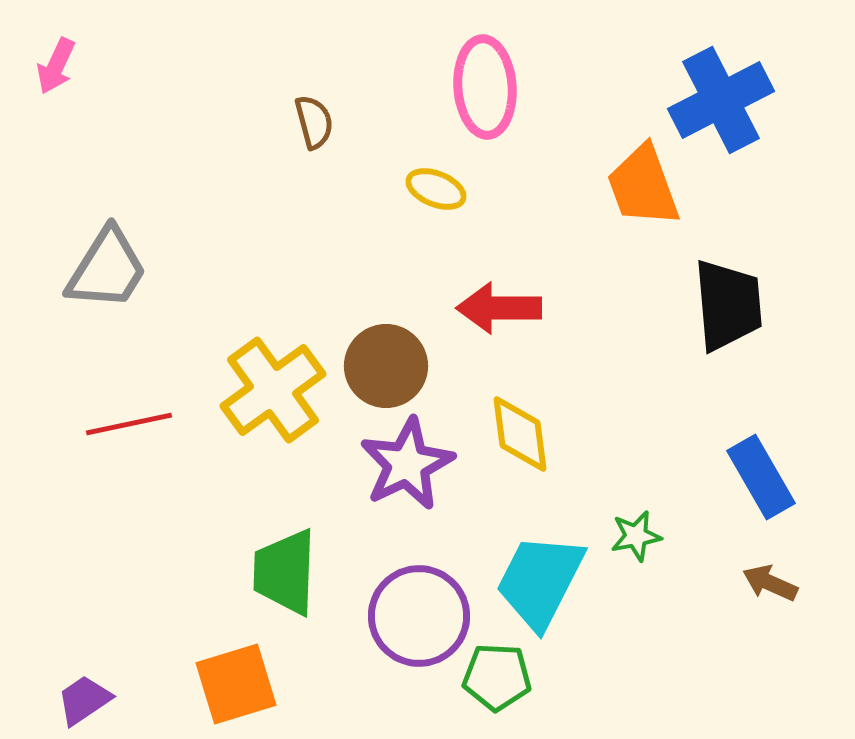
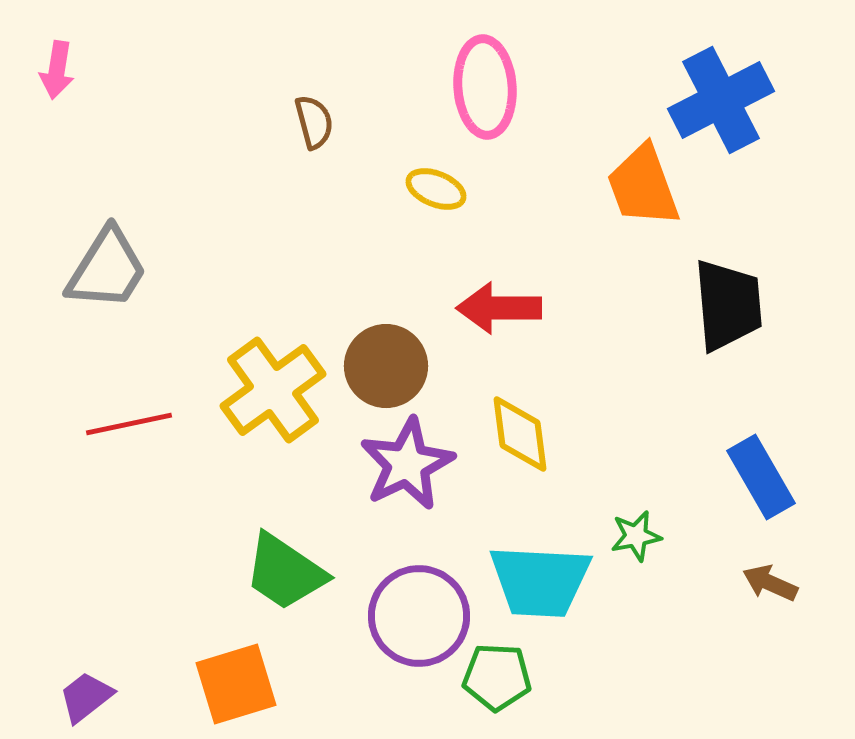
pink arrow: moved 1 px right, 4 px down; rotated 16 degrees counterclockwise
green trapezoid: rotated 58 degrees counterclockwise
cyan trapezoid: rotated 114 degrees counterclockwise
purple trapezoid: moved 2 px right, 3 px up; rotated 4 degrees counterclockwise
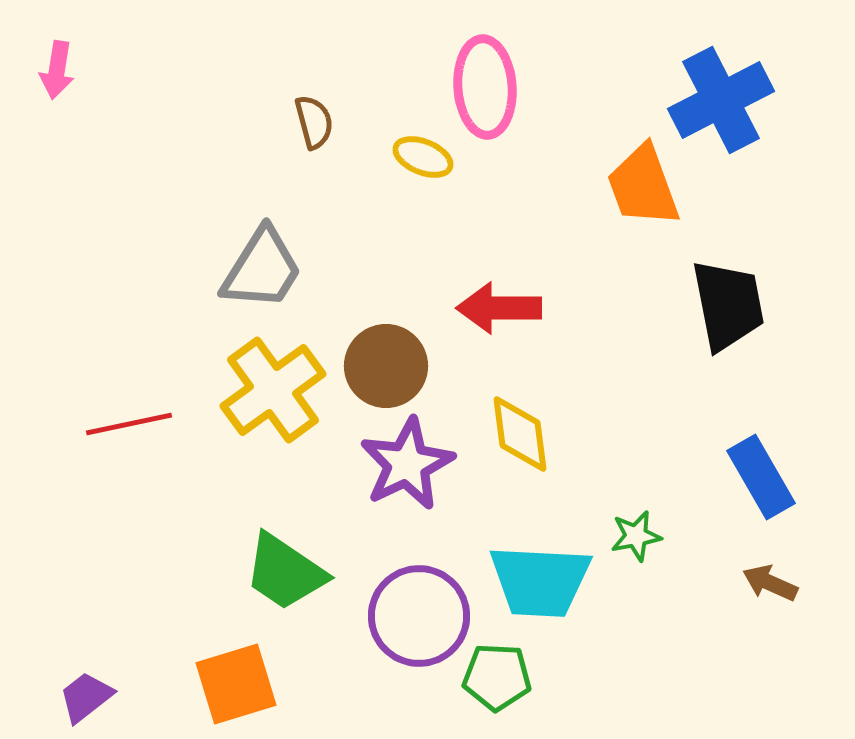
yellow ellipse: moved 13 px left, 32 px up
gray trapezoid: moved 155 px right
black trapezoid: rotated 6 degrees counterclockwise
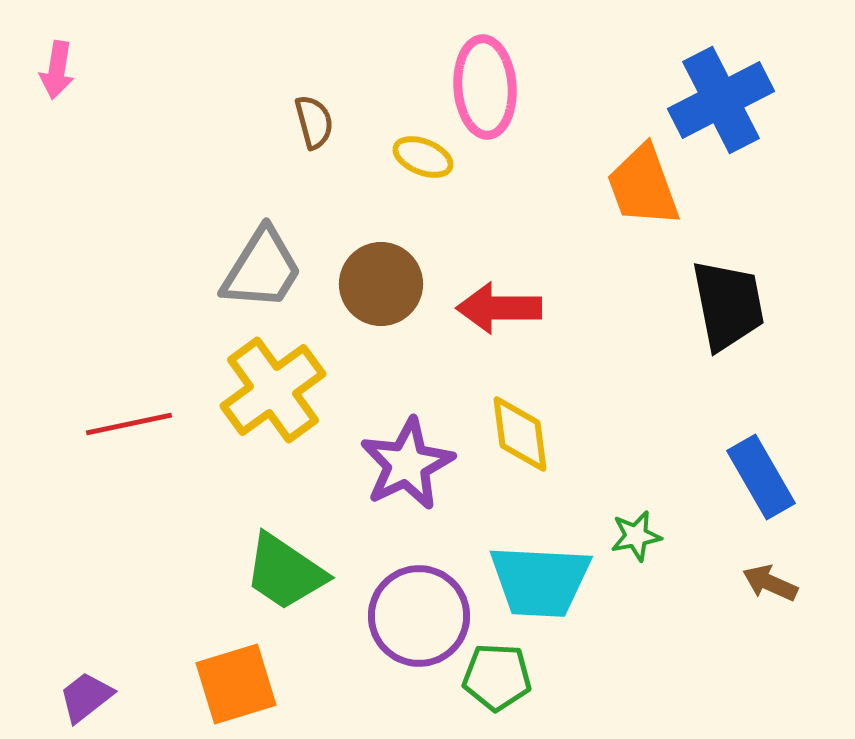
brown circle: moved 5 px left, 82 px up
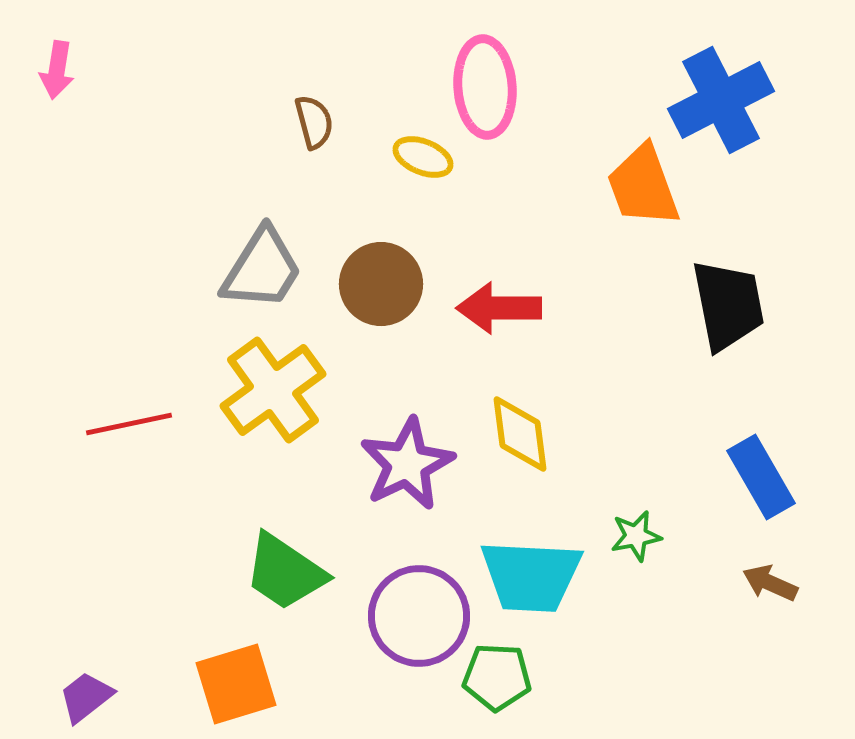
cyan trapezoid: moved 9 px left, 5 px up
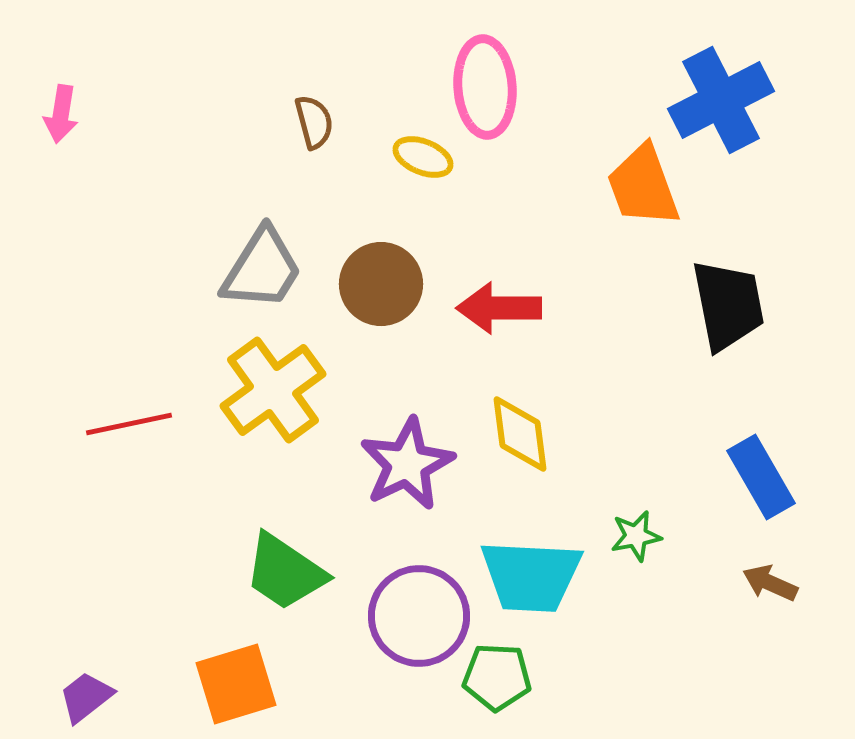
pink arrow: moved 4 px right, 44 px down
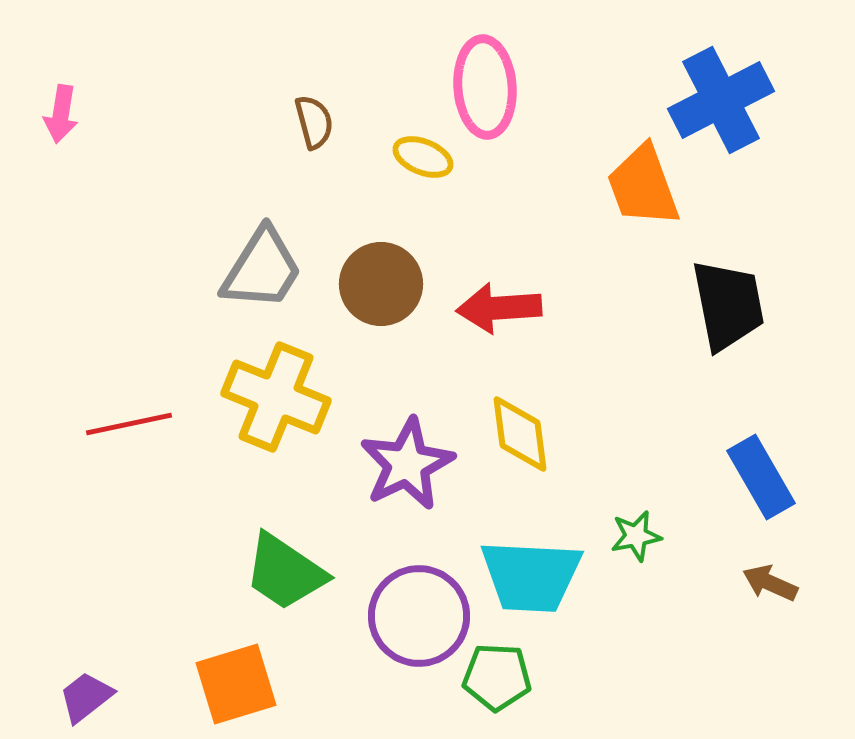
red arrow: rotated 4 degrees counterclockwise
yellow cross: moved 3 px right, 7 px down; rotated 32 degrees counterclockwise
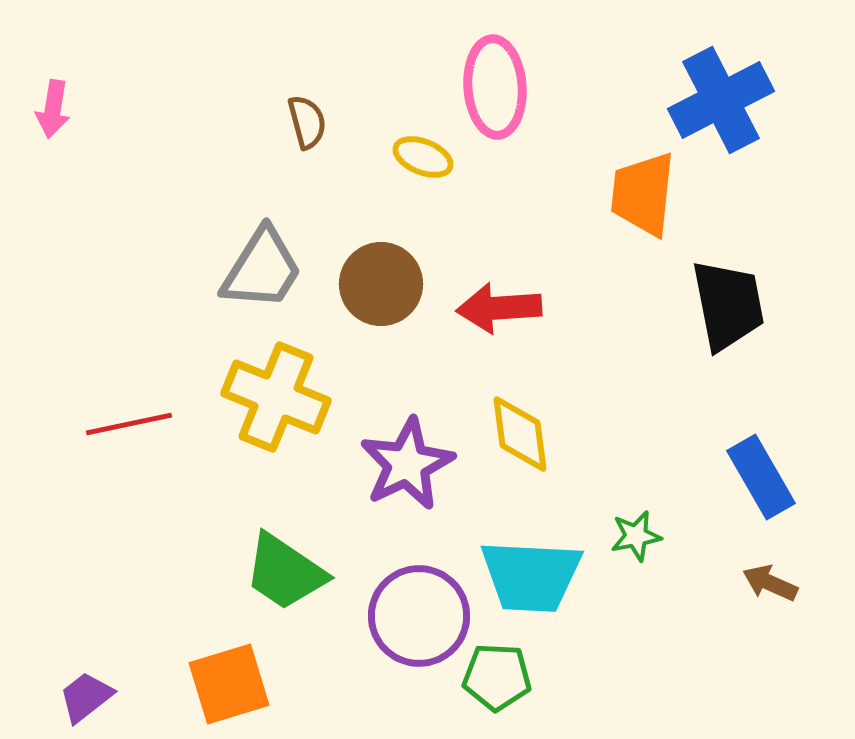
pink ellipse: moved 10 px right
pink arrow: moved 8 px left, 5 px up
brown semicircle: moved 7 px left
orange trapezoid: moved 8 px down; rotated 26 degrees clockwise
orange square: moved 7 px left
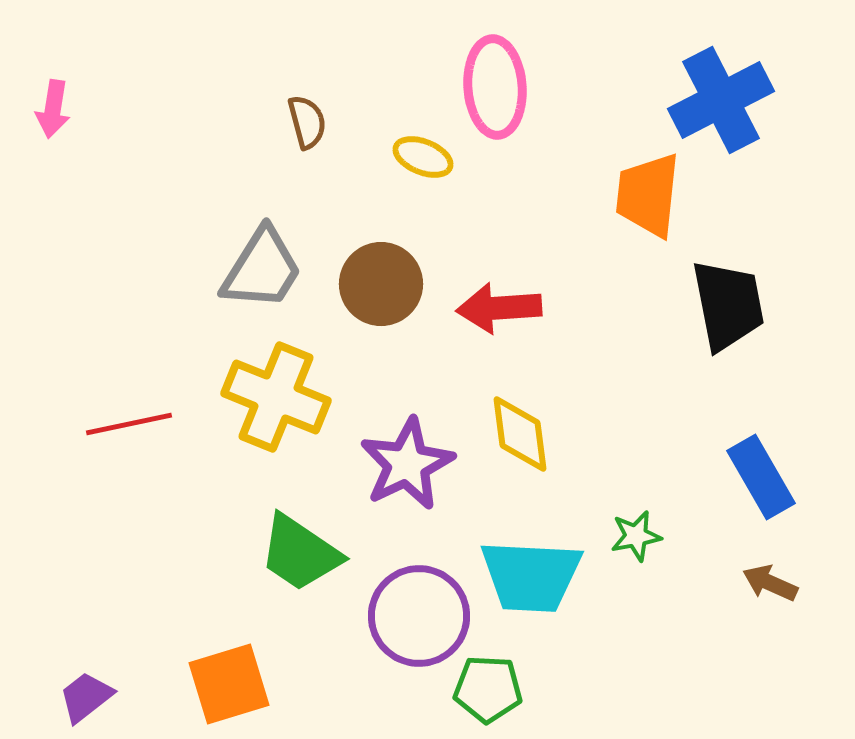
orange trapezoid: moved 5 px right, 1 px down
green trapezoid: moved 15 px right, 19 px up
green pentagon: moved 9 px left, 12 px down
